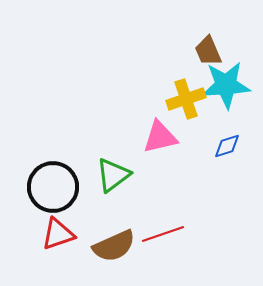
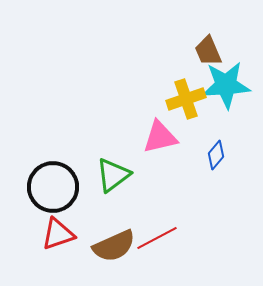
blue diamond: moved 11 px left, 9 px down; rotated 32 degrees counterclockwise
red line: moved 6 px left, 4 px down; rotated 9 degrees counterclockwise
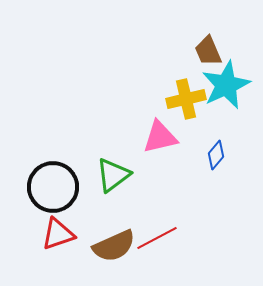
cyan star: rotated 21 degrees counterclockwise
yellow cross: rotated 6 degrees clockwise
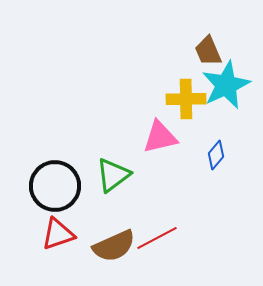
yellow cross: rotated 12 degrees clockwise
black circle: moved 2 px right, 1 px up
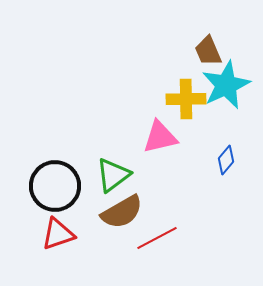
blue diamond: moved 10 px right, 5 px down
brown semicircle: moved 8 px right, 34 px up; rotated 6 degrees counterclockwise
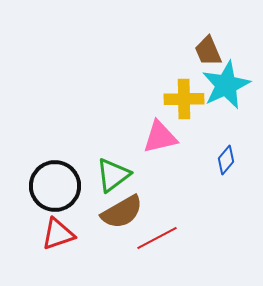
yellow cross: moved 2 px left
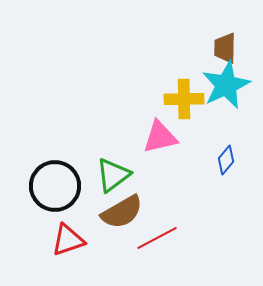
brown trapezoid: moved 17 px right, 3 px up; rotated 24 degrees clockwise
red triangle: moved 10 px right, 6 px down
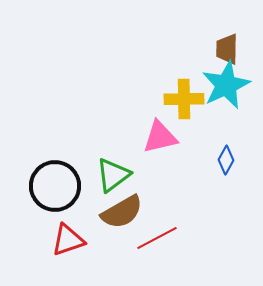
brown trapezoid: moved 2 px right, 1 px down
blue diamond: rotated 12 degrees counterclockwise
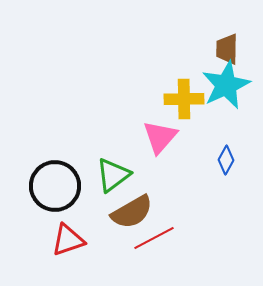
pink triangle: rotated 36 degrees counterclockwise
brown semicircle: moved 10 px right
red line: moved 3 px left
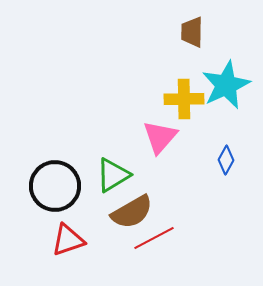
brown trapezoid: moved 35 px left, 17 px up
green triangle: rotated 6 degrees clockwise
